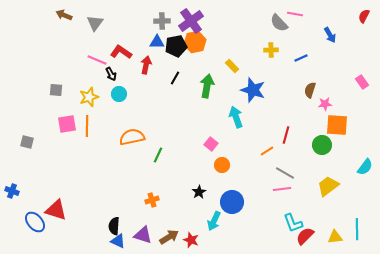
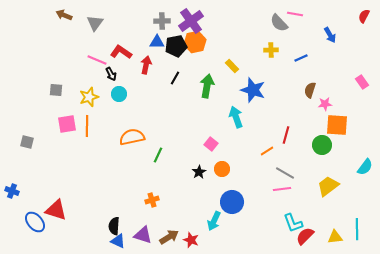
orange circle at (222, 165): moved 4 px down
black star at (199, 192): moved 20 px up
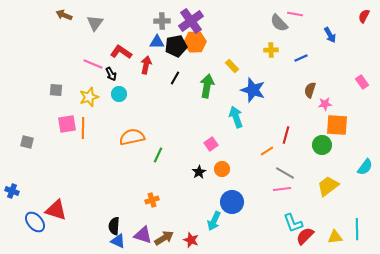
orange hexagon at (195, 42): rotated 10 degrees clockwise
pink line at (97, 60): moved 4 px left, 4 px down
orange line at (87, 126): moved 4 px left, 2 px down
pink square at (211, 144): rotated 16 degrees clockwise
brown arrow at (169, 237): moved 5 px left, 1 px down
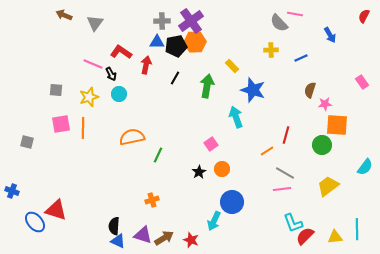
pink square at (67, 124): moved 6 px left
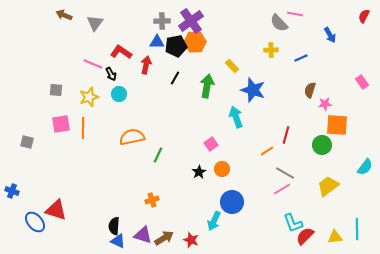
pink line at (282, 189): rotated 24 degrees counterclockwise
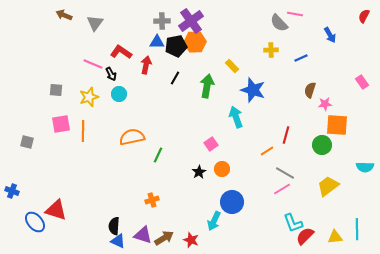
orange line at (83, 128): moved 3 px down
cyan semicircle at (365, 167): rotated 54 degrees clockwise
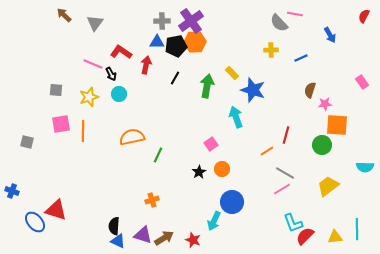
brown arrow at (64, 15): rotated 21 degrees clockwise
yellow rectangle at (232, 66): moved 7 px down
red star at (191, 240): moved 2 px right
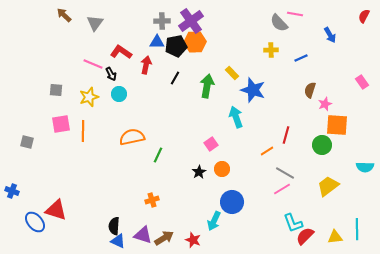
pink star at (325, 104): rotated 16 degrees counterclockwise
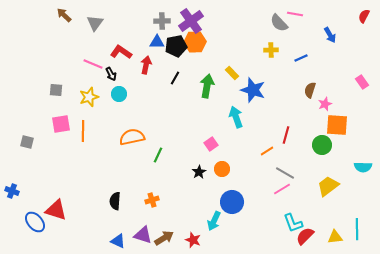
cyan semicircle at (365, 167): moved 2 px left
black semicircle at (114, 226): moved 1 px right, 25 px up
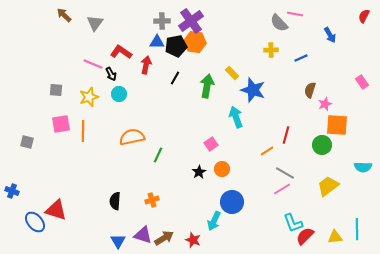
orange hexagon at (195, 42): rotated 10 degrees clockwise
blue triangle at (118, 241): rotated 35 degrees clockwise
